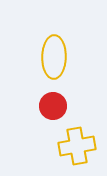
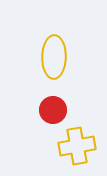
red circle: moved 4 px down
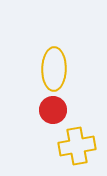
yellow ellipse: moved 12 px down
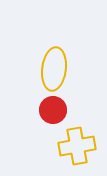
yellow ellipse: rotated 6 degrees clockwise
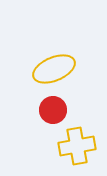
yellow ellipse: rotated 60 degrees clockwise
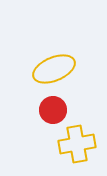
yellow cross: moved 2 px up
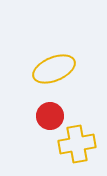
red circle: moved 3 px left, 6 px down
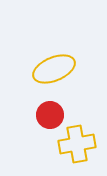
red circle: moved 1 px up
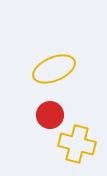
yellow cross: rotated 24 degrees clockwise
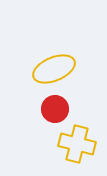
red circle: moved 5 px right, 6 px up
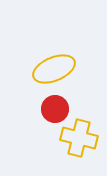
yellow cross: moved 2 px right, 6 px up
